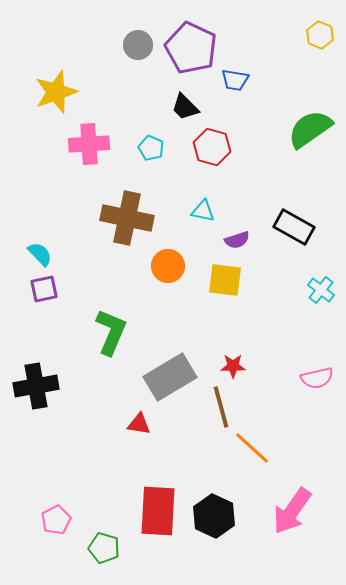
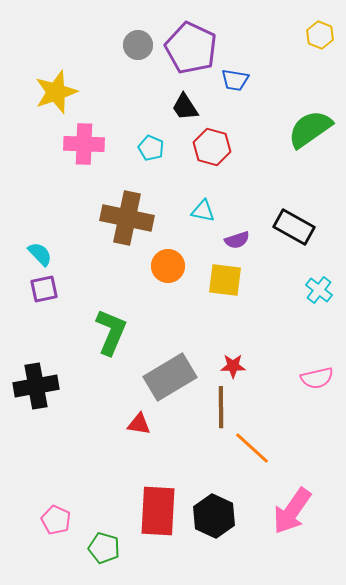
black trapezoid: rotated 12 degrees clockwise
pink cross: moved 5 px left; rotated 6 degrees clockwise
cyan cross: moved 2 px left
brown line: rotated 15 degrees clockwise
pink pentagon: rotated 20 degrees counterclockwise
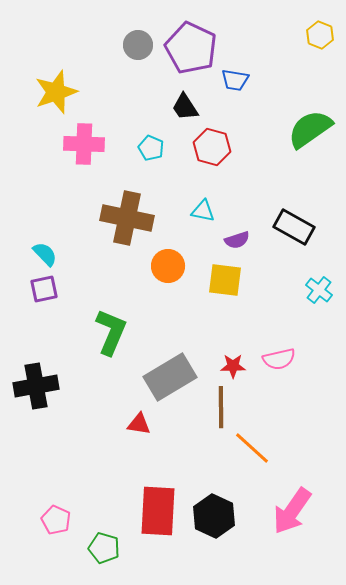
cyan semicircle: moved 5 px right
pink semicircle: moved 38 px left, 19 px up
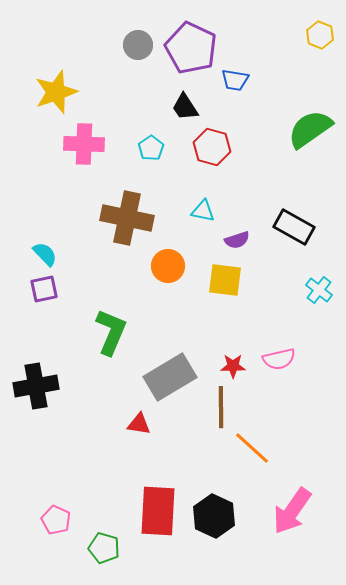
cyan pentagon: rotated 15 degrees clockwise
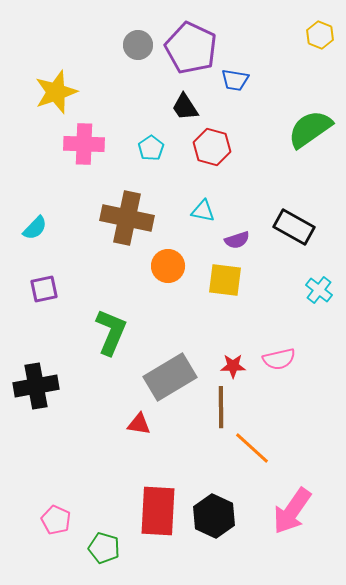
cyan semicircle: moved 10 px left, 26 px up; rotated 88 degrees clockwise
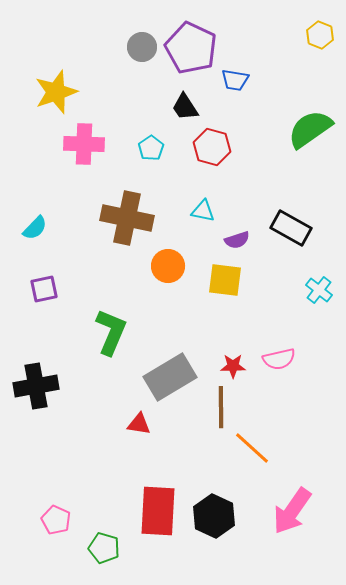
gray circle: moved 4 px right, 2 px down
black rectangle: moved 3 px left, 1 px down
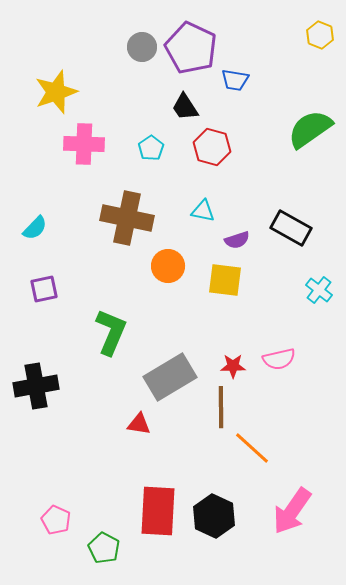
green pentagon: rotated 12 degrees clockwise
